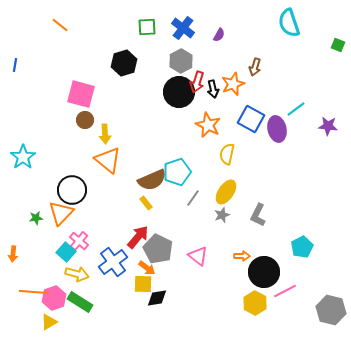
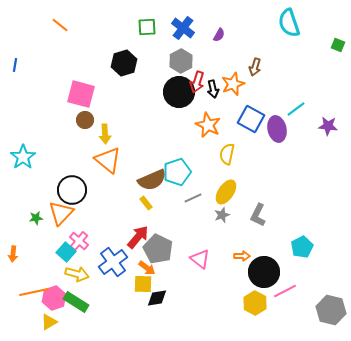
gray line at (193, 198): rotated 30 degrees clockwise
pink triangle at (198, 256): moved 2 px right, 3 px down
orange line at (34, 292): rotated 16 degrees counterclockwise
green rectangle at (80, 302): moved 4 px left
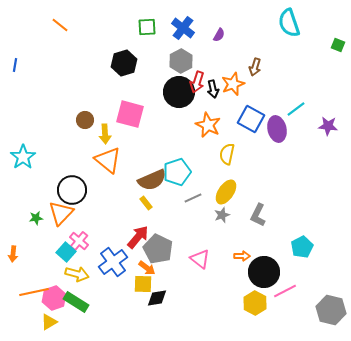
pink square at (81, 94): moved 49 px right, 20 px down
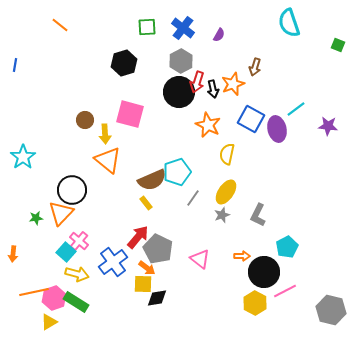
gray line at (193, 198): rotated 30 degrees counterclockwise
cyan pentagon at (302, 247): moved 15 px left
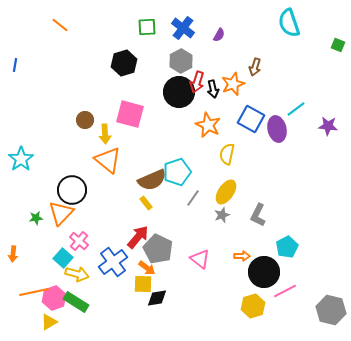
cyan star at (23, 157): moved 2 px left, 2 px down
cyan square at (66, 252): moved 3 px left, 6 px down
yellow hexagon at (255, 303): moved 2 px left, 3 px down; rotated 15 degrees clockwise
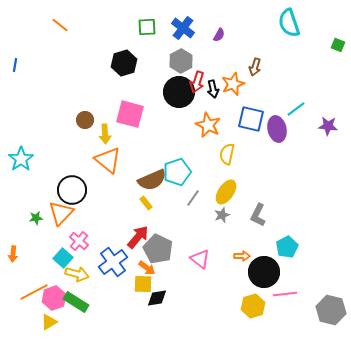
blue square at (251, 119): rotated 16 degrees counterclockwise
pink line at (285, 291): moved 3 px down; rotated 20 degrees clockwise
orange line at (34, 292): rotated 16 degrees counterclockwise
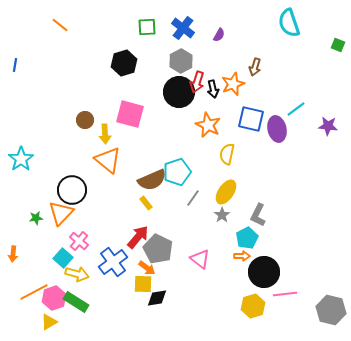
gray star at (222, 215): rotated 14 degrees counterclockwise
cyan pentagon at (287, 247): moved 40 px left, 9 px up
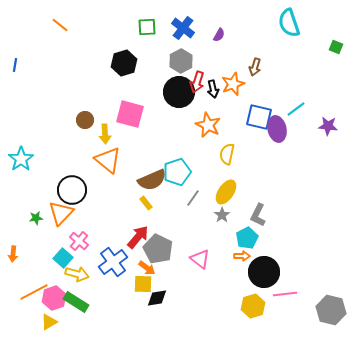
green square at (338, 45): moved 2 px left, 2 px down
blue square at (251, 119): moved 8 px right, 2 px up
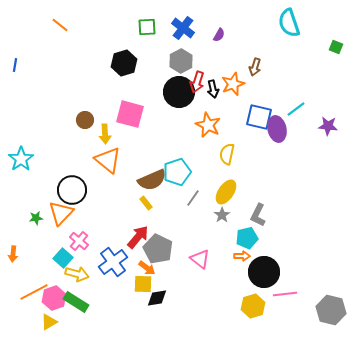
cyan pentagon at (247, 238): rotated 15 degrees clockwise
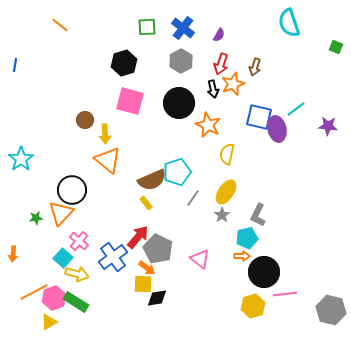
red arrow at (197, 82): moved 24 px right, 18 px up
black circle at (179, 92): moved 11 px down
pink square at (130, 114): moved 13 px up
blue cross at (113, 262): moved 5 px up
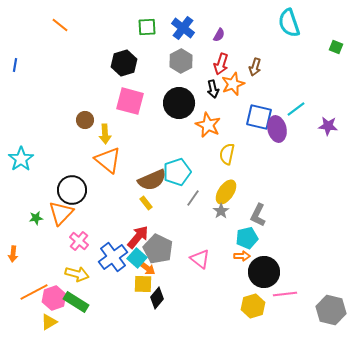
gray star at (222, 215): moved 1 px left, 4 px up
cyan square at (63, 258): moved 74 px right
black diamond at (157, 298): rotated 40 degrees counterclockwise
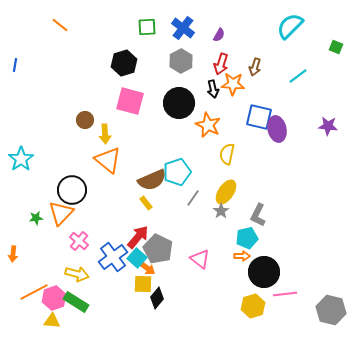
cyan semicircle at (289, 23): moved 1 px right, 3 px down; rotated 64 degrees clockwise
orange star at (233, 84): rotated 25 degrees clockwise
cyan line at (296, 109): moved 2 px right, 33 px up
yellow triangle at (49, 322): moved 3 px right, 1 px up; rotated 36 degrees clockwise
